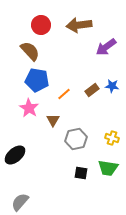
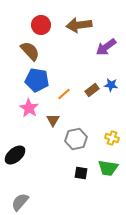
blue star: moved 1 px left, 1 px up
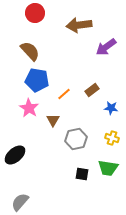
red circle: moved 6 px left, 12 px up
blue star: moved 23 px down
black square: moved 1 px right, 1 px down
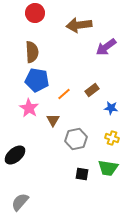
brown semicircle: moved 2 px right, 1 px down; rotated 40 degrees clockwise
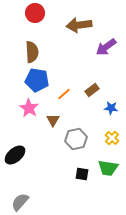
yellow cross: rotated 24 degrees clockwise
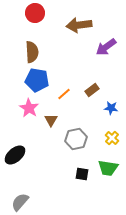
brown triangle: moved 2 px left
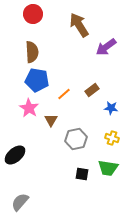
red circle: moved 2 px left, 1 px down
brown arrow: rotated 65 degrees clockwise
yellow cross: rotated 24 degrees counterclockwise
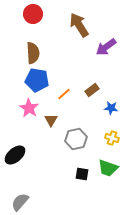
brown semicircle: moved 1 px right, 1 px down
green trapezoid: rotated 10 degrees clockwise
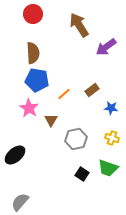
black square: rotated 24 degrees clockwise
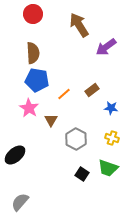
gray hexagon: rotated 20 degrees counterclockwise
